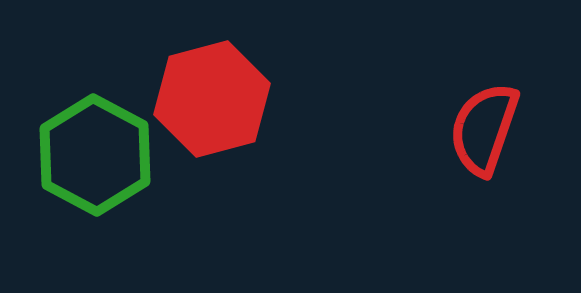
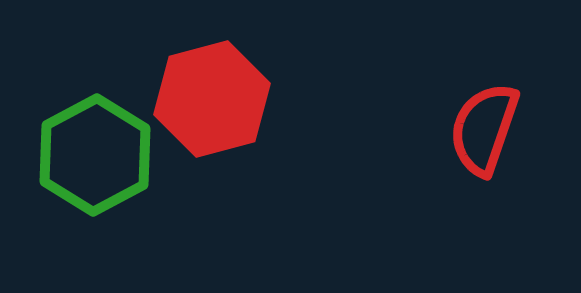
green hexagon: rotated 4 degrees clockwise
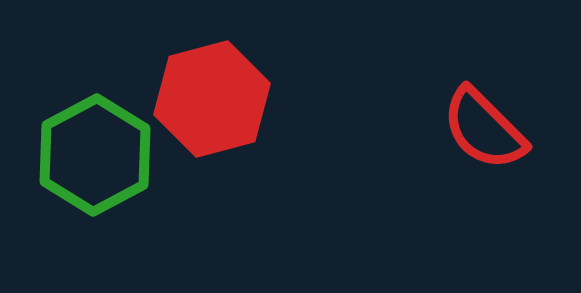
red semicircle: rotated 64 degrees counterclockwise
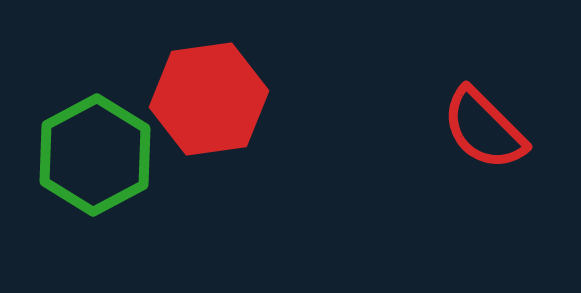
red hexagon: moved 3 px left; rotated 7 degrees clockwise
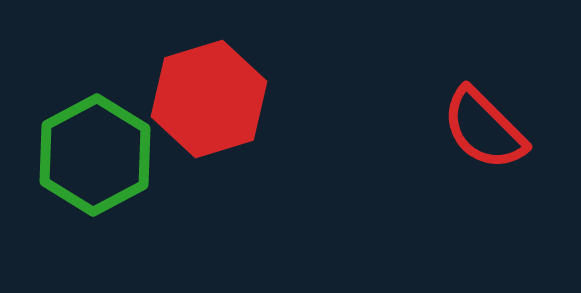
red hexagon: rotated 9 degrees counterclockwise
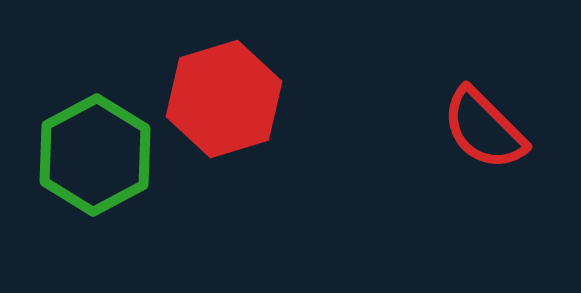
red hexagon: moved 15 px right
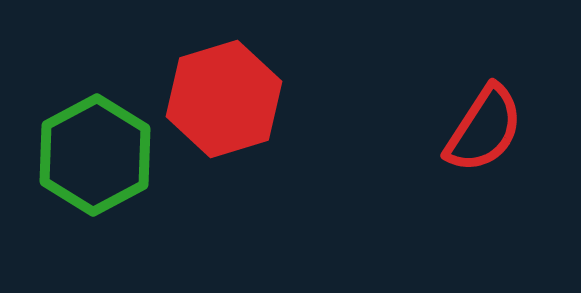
red semicircle: rotated 102 degrees counterclockwise
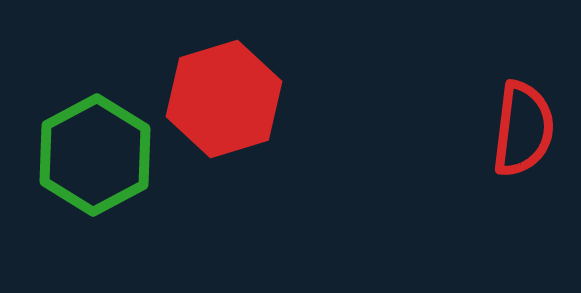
red semicircle: moved 39 px right; rotated 26 degrees counterclockwise
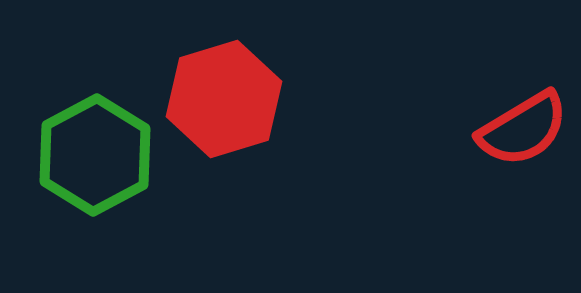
red semicircle: rotated 52 degrees clockwise
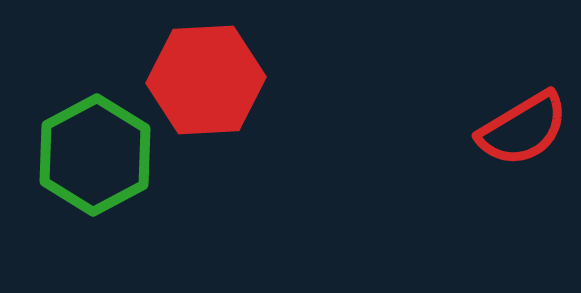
red hexagon: moved 18 px left, 19 px up; rotated 14 degrees clockwise
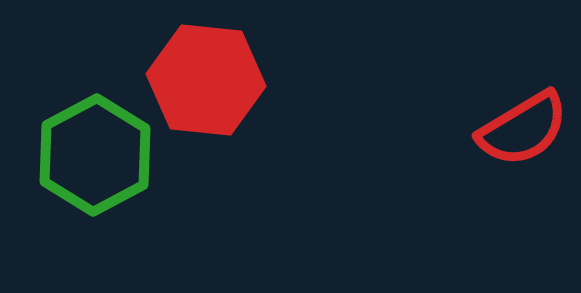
red hexagon: rotated 9 degrees clockwise
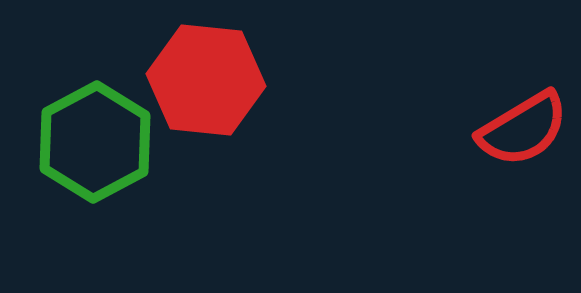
green hexagon: moved 13 px up
